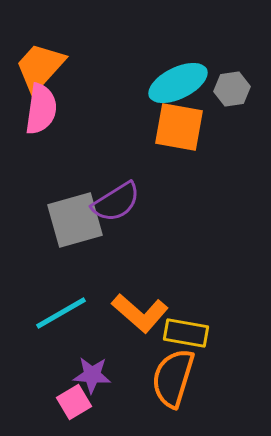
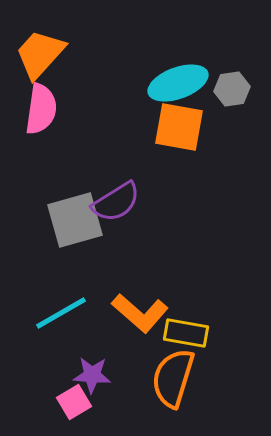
orange trapezoid: moved 13 px up
cyan ellipse: rotated 6 degrees clockwise
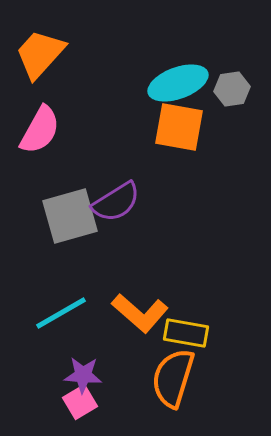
pink semicircle: moved 1 px left, 21 px down; rotated 21 degrees clockwise
gray square: moved 5 px left, 4 px up
purple star: moved 9 px left
pink square: moved 6 px right
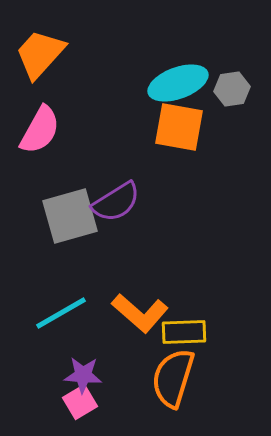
yellow rectangle: moved 2 px left, 1 px up; rotated 12 degrees counterclockwise
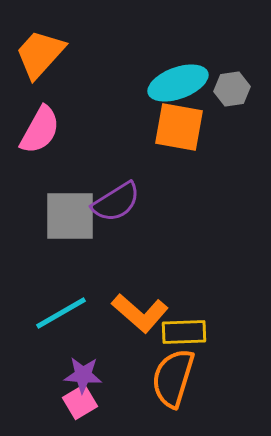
gray square: rotated 16 degrees clockwise
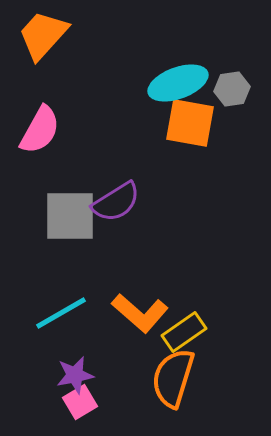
orange trapezoid: moved 3 px right, 19 px up
orange square: moved 11 px right, 4 px up
yellow rectangle: rotated 33 degrees counterclockwise
purple star: moved 8 px left; rotated 15 degrees counterclockwise
